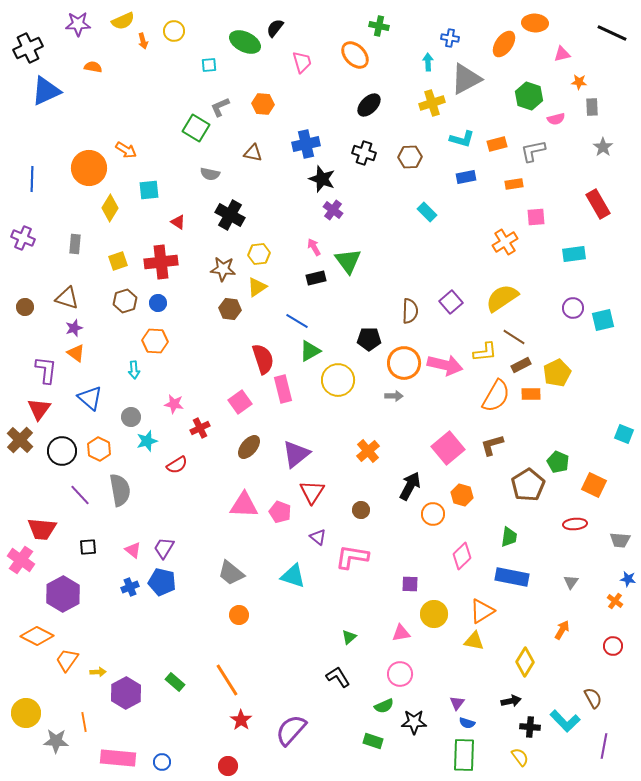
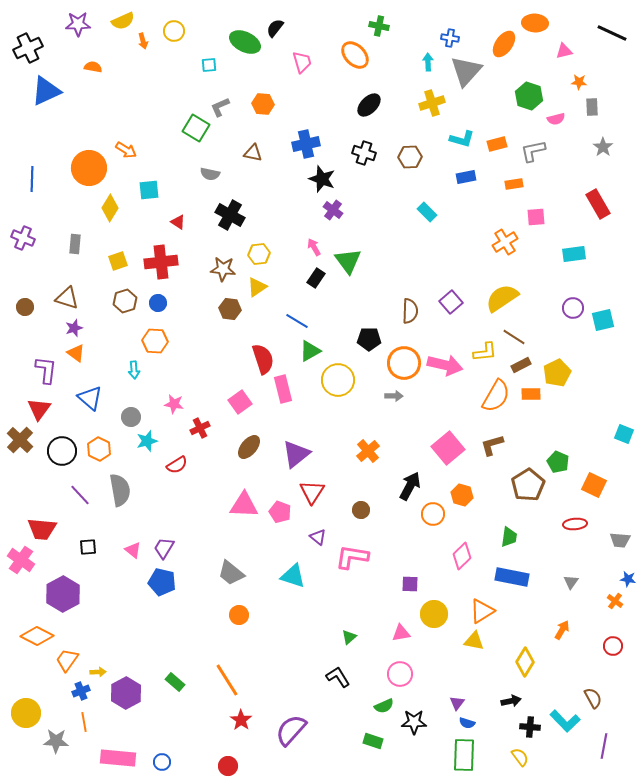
pink triangle at (562, 54): moved 2 px right, 3 px up
gray triangle at (466, 79): moved 8 px up; rotated 20 degrees counterclockwise
black rectangle at (316, 278): rotated 42 degrees counterclockwise
blue cross at (130, 587): moved 49 px left, 104 px down
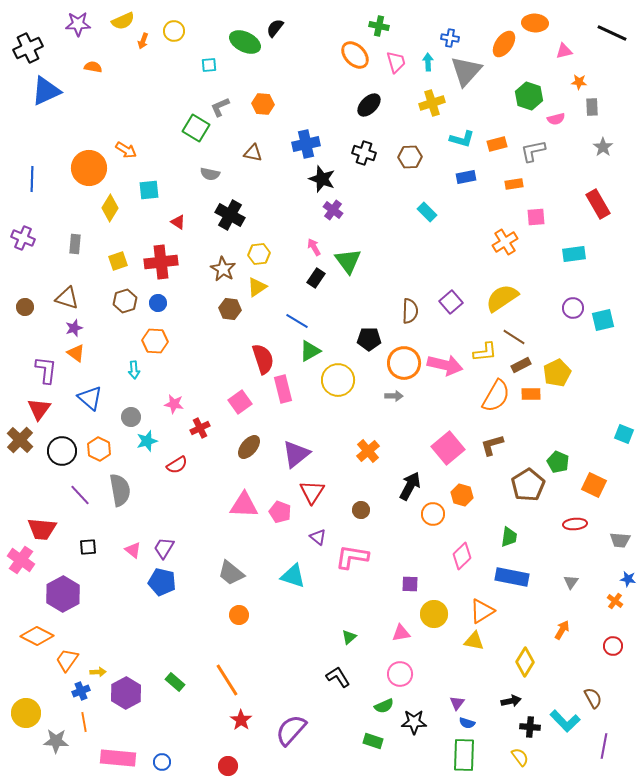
orange arrow at (143, 41): rotated 35 degrees clockwise
pink trapezoid at (302, 62): moved 94 px right
brown star at (223, 269): rotated 25 degrees clockwise
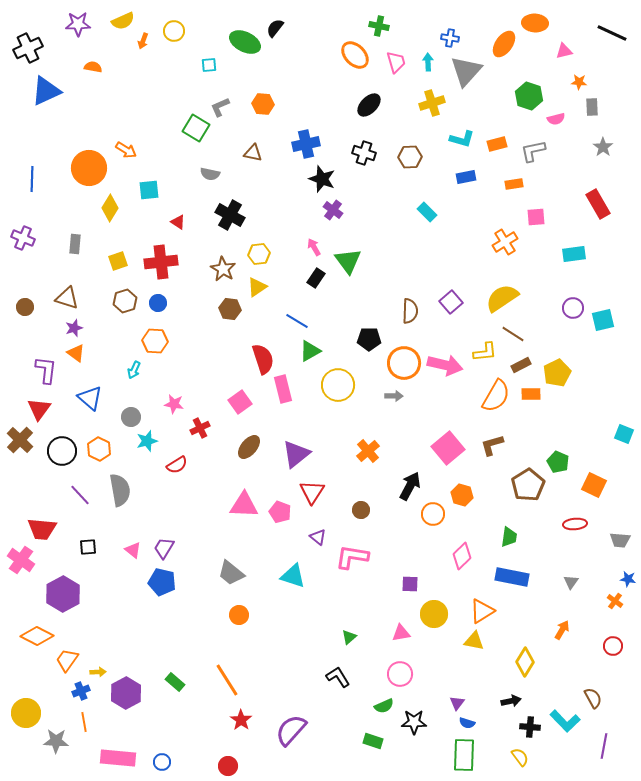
brown line at (514, 337): moved 1 px left, 3 px up
cyan arrow at (134, 370): rotated 30 degrees clockwise
yellow circle at (338, 380): moved 5 px down
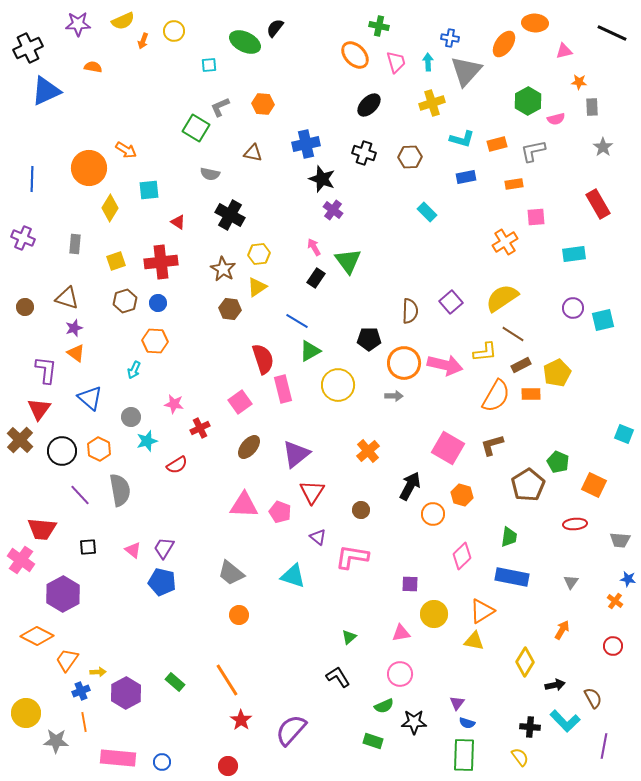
green hexagon at (529, 96): moved 1 px left, 5 px down; rotated 12 degrees clockwise
yellow square at (118, 261): moved 2 px left
pink square at (448, 448): rotated 20 degrees counterclockwise
black arrow at (511, 701): moved 44 px right, 16 px up
